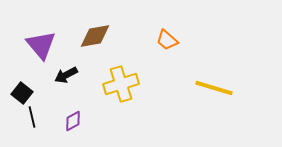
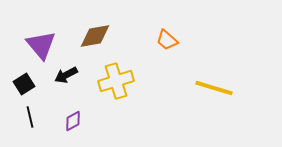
yellow cross: moved 5 px left, 3 px up
black square: moved 2 px right, 9 px up; rotated 20 degrees clockwise
black line: moved 2 px left
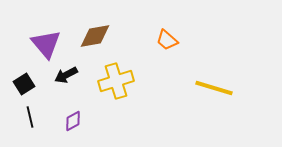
purple triangle: moved 5 px right, 1 px up
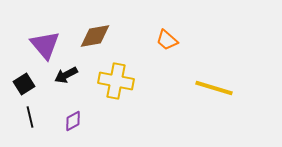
purple triangle: moved 1 px left, 1 px down
yellow cross: rotated 28 degrees clockwise
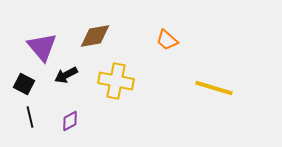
purple triangle: moved 3 px left, 2 px down
black square: rotated 30 degrees counterclockwise
purple diamond: moved 3 px left
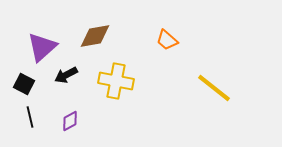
purple triangle: rotated 28 degrees clockwise
yellow line: rotated 21 degrees clockwise
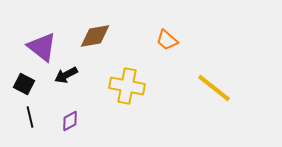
purple triangle: rotated 40 degrees counterclockwise
yellow cross: moved 11 px right, 5 px down
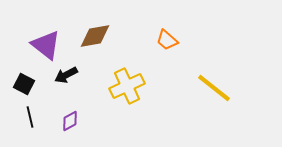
purple triangle: moved 4 px right, 2 px up
yellow cross: rotated 36 degrees counterclockwise
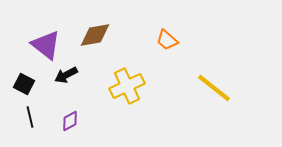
brown diamond: moved 1 px up
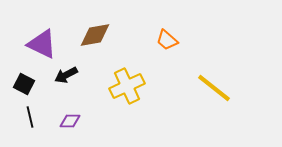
purple triangle: moved 4 px left, 1 px up; rotated 12 degrees counterclockwise
purple diamond: rotated 30 degrees clockwise
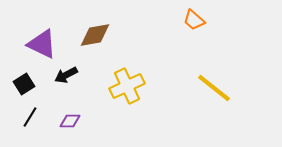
orange trapezoid: moved 27 px right, 20 px up
black square: rotated 30 degrees clockwise
black line: rotated 45 degrees clockwise
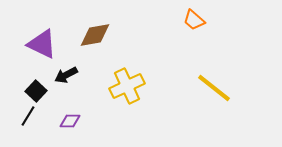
black square: moved 12 px right, 7 px down; rotated 15 degrees counterclockwise
black line: moved 2 px left, 1 px up
